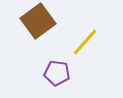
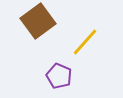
purple pentagon: moved 2 px right, 3 px down; rotated 15 degrees clockwise
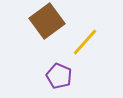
brown square: moved 9 px right
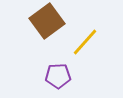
purple pentagon: moved 1 px left; rotated 25 degrees counterclockwise
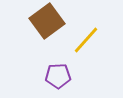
yellow line: moved 1 px right, 2 px up
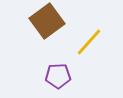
yellow line: moved 3 px right, 2 px down
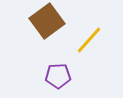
yellow line: moved 2 px up
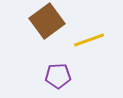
yellow line: rotated 28 degrees clockwise
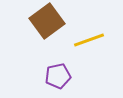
purple pentagon: rotated 10 degrees counterclockwise
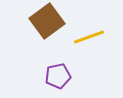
yellow line: moved 3 px up
